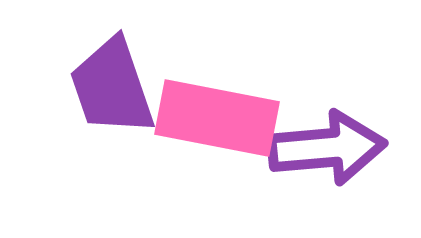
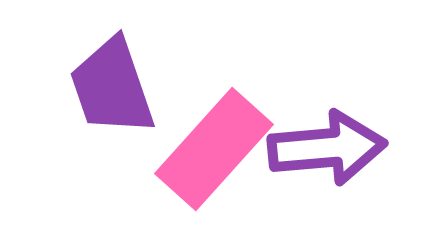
pink rectangle: moved 3 px left, 31 px down; rotated 59 degrees counterclockwise
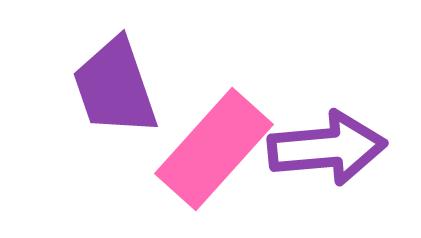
purple trapezoid: moved 3 px right
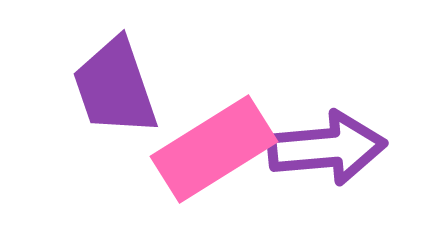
pink rectangle: rotated 16 degrees clockwise
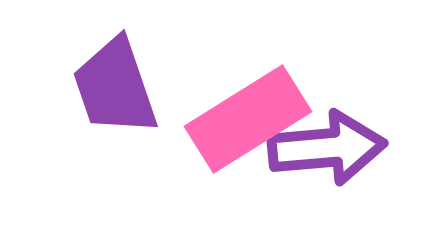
pink rectangle: moved 34 px right, 30 px up
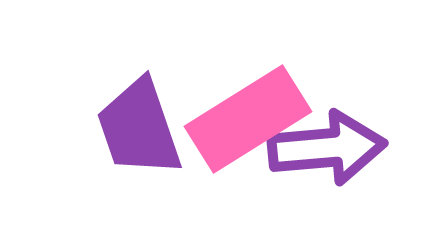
purple trapezoid: moved 24 px right, 41 px down
